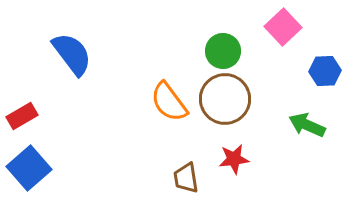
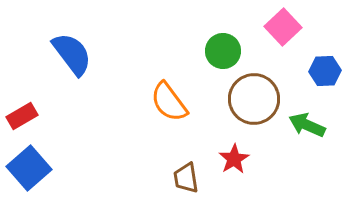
brown circle: moved 29 px right
red star: rotated 24 degrees counterclockwise
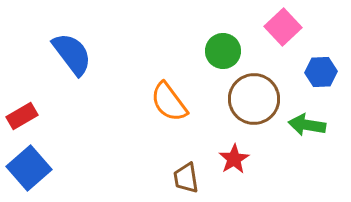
blue hexagon: moved 4 px left, 1 px down
green arrow: rotated 15 degrees counterclockwise
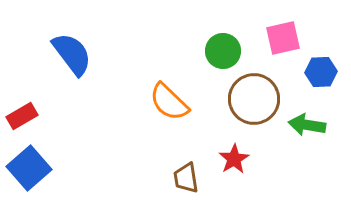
pink square: moved 11 px down; rotated 30 degrees clockwise
orange semicircle: rotated 9 degrees counterclockwise
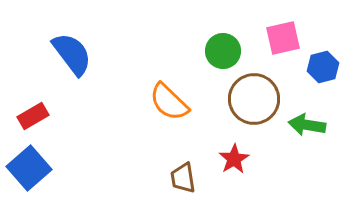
blue hexagon: moved 2 px right, 5 px up; rotated 12 degrees counterclockwise
red rectangle: moved 11 px right
brown trapezoid: moved 3 px left
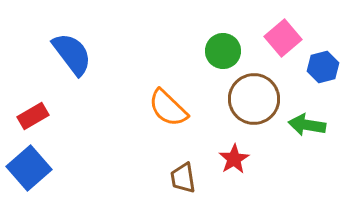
pink square: rotated 27 degrees counterclockwise
orange semicircle: moved 1 px left, 6 px down
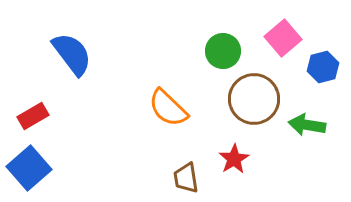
brown trapezoid: moved 3 px right
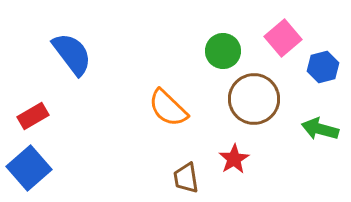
green arrow: moved 13 px right, 4 px down; rotated 6 degrees clockwise
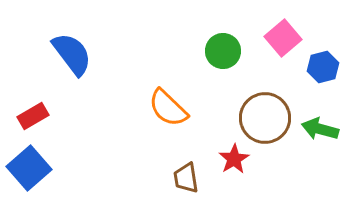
brown circle: moved 11 px right, 19 px down
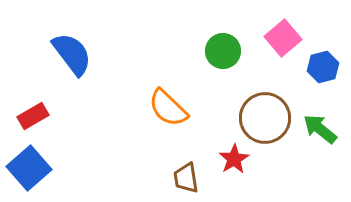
green arrow: rotated 24 degrees clockwise
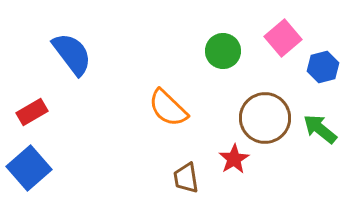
red rectangle: moved 1 px left, 4 px up
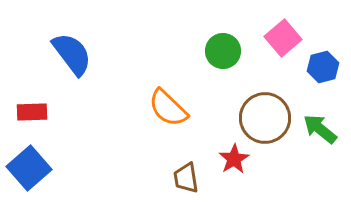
red rectangle: rotated 28 degrees clockwise
